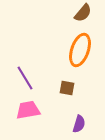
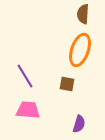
brown semicircle: moved 1 px down; rotated 144 degrees clockwise
purple line: moved 2 px up
brown square: moved 4 px up
pink trapezoid: rotated 15 degrees clockwise
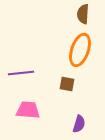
purple line: moved 4 px left, 3 px up; rotated 65 degrees counterclockwise
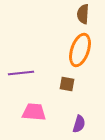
pink trapezoid: moved 6 px right, 2 px down
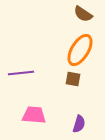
brown semicircle: rotated 60 degrees counterclockwise
orange ellipse: rotated 12 degrees clockwise
brown square: moved 6 px right, 5 px up
pink trapezoid: moved 3 px down
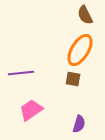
brown semicircle: moved 2 px right, 1 px down; rotated 30 degrees clockwise
pink trapezoid: moved 3 px left, 5 px up; rotated 40 degrees counterclockwise
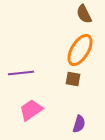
brown semicircle: moved 1 px left, 1 px up
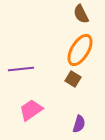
brown semicircle: moved 3 px left
purple line: moved 4 px up
brown square: rotated 21 degrees clockwise
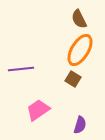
brown semicircle: moved 2 px left, 5 px down
pink trapezoid: moved 7 px right
purple semicircle: moved 1 px right, 1 px down
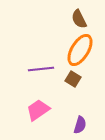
purple line: moved 20 px right
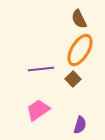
brown square: rotated 14 degrees clockwise
